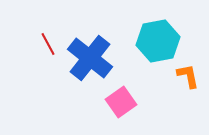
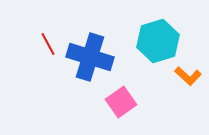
cyan hexagon: rotated 6 degrees counterclockwise
blue cross: moved 1 px up; rotated 21 degrees counterclockwise
orange L-shape: rotated 144 degrees clockwise
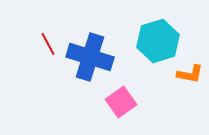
orange L-shape: moved 2 px right, 2 px up; rotated 32 degrees counterclockwise
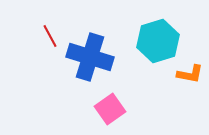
red line: moved 2 px right, 8 px up
pink square: moved 11 px left, 7 px down
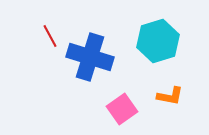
orange L-shape: moved 20 px left, 22 px down
pink square: moved 12 px right
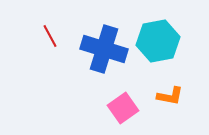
cyan hexagon: rotated 6 degrees clockwise
blue cross: moved 14 px right, 8 px up
pink square: moved 1 px right, 1 px up
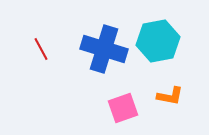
red line: moved 9 px left, 13 px down
pink square: rotated 16 degrees clockwise
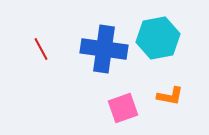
cyan hexagon: moved 3 px up
blue cross: rotated 9 degrees counterclockwise
